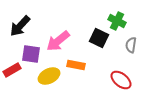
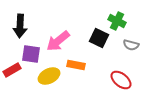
black arrow: rotated 40 degrees counterclockwise
gray semicircle: rotated 84 degrees counterclockwise
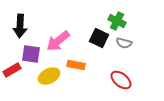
gray semicircle: moved 7 px left, 2 px up
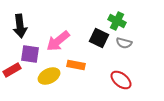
black arrow: rotated 10 degrees counterclockwise
purple square: moved 1 px left
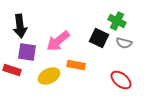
purple square: moved 3 px left, 2 px up
red rectangle: rotated 48 degrees clockwise
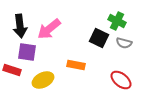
pink arrow: moved 9 px left, 12 px up
yellow ellipse: moved 6 px left, 4 px down
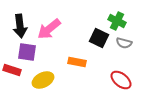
orange rectangle: moved 1 px right, 3 px up
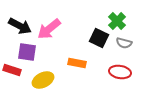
green cross: rotated 18 degrees clockwise
black arrow: rotated 55 degrees counterclockwise
orange rectangle: moved 1 px down
red ellipse: moved 1 px left, 8 px up; rotated 30 degrees counterclockwise
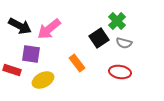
black square: rotated 30 degrees clockwise
purple square: moved 4 px right, 2 px down
orange rectangle: rotated 42 degrees clockwise
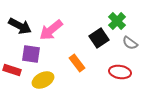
pink arrow: moved 2 px right, 1 px down
gray semicircle: moved 6 px right; rotated 21 degrees clockwise
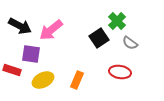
orange rectangle: moved 17 px down; rotated 60 degrees clockwise
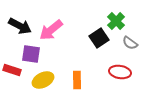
green cross: moved 1 px left
orange rectangle: rotated 24 degrees counterclockwise
